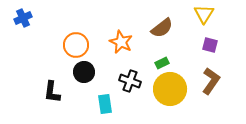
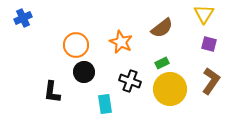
purple square: moved 1 px left, 1 px up
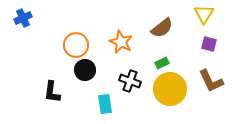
black circle: moved 1 px right, 2 px up
brown L-shape: rotated 120 degrees clockwise
